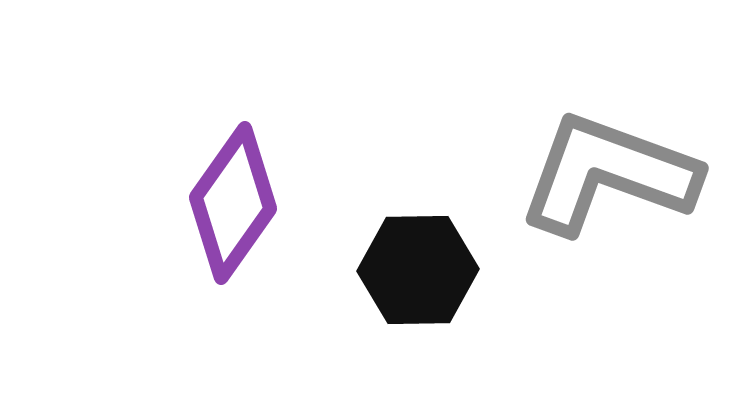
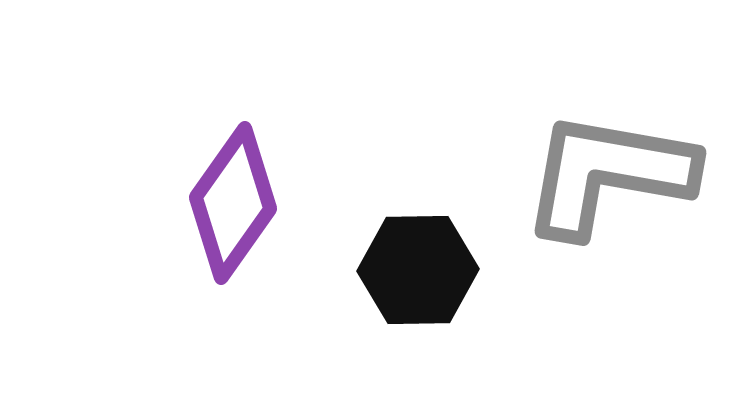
gray L-shape: rotated 10 degrees counterclockwise
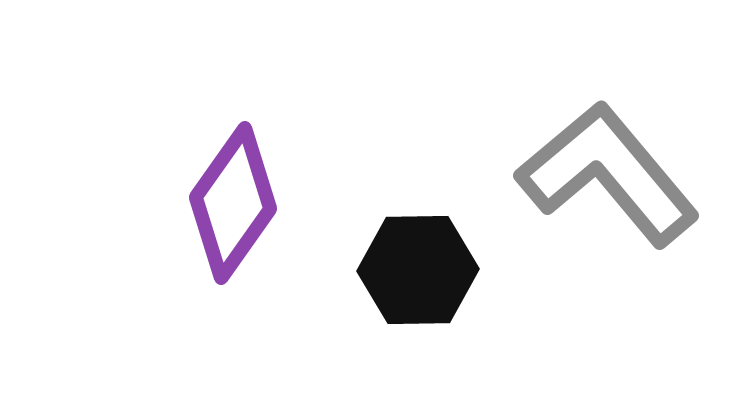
gray L-shape: rotated 40 degrees clockwise
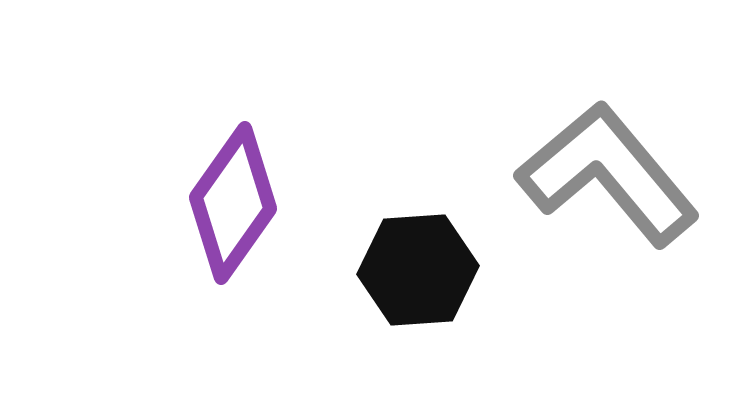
black hexagon: rotated 3 degrees counterclockwise
